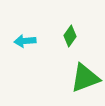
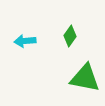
green triangle: rotated 32 degrees clockwise
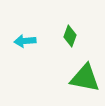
green diamond: rotated 15 degrees counterclockwise
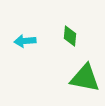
green diamond: rotated 15 degrees counterclockwise
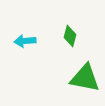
green diamond: rotated 10 degrees clockwise
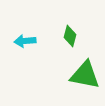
green triangle: moved 3 px up
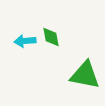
green diamond: moved 19 px left, 1 px down; rotated 25 degrees counterclockwise
